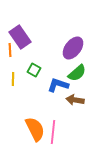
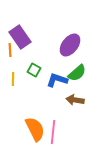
purple ellipse: moved 3 px left, 3 px up
blue L-shape: moved 1 px left, 5 px up
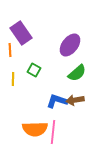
purple rectangle: moved 1 px right, 4 px up
blue L-shape: moved 21 px down
brown arrow: rotated 18 degrees counterclockwise
orange semicircle: rotated 115 degrees clockwise
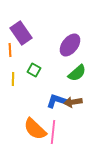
brown arrow: moved 2 px left, 2 px down
orange semicircle: rotated 45 degrees clockwise
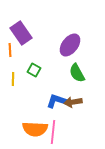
green semicircle: rotated 102 degrees clockwise
orange semicircle: rotated 40 degrees counterclockwise
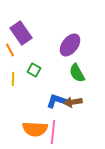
orange line: rotated 24 degrees counterclockwise
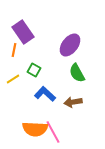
purple rectangle: moved 2 px right, 1 px up
orange line: moved 4 px right; rotated 40 degrees clockwise
yellow line: rotated 56 degrees clockwise
blue L-shape: moved 12 px left, 7 px up; rotated 25 degrees clockwise
pink line: rotated 35 degrees counterclockwise
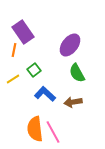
green square: rotated 24 degrees clockwise
orange semicircle: rotated 80 degrees clockwise
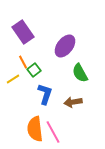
purple ellipse: moved 5 px left, 1 px down
orange line: moved 9 px right, 12 px down; rotated 40 degrees counterclockwise
green semicircle: moved 3 px right
blue L-shape: rotated 65 degrees clockwise
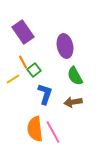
purple ellipse: rotated 50 degrees counterclockwise
green semicircle: moved 5 px left, 3 px down
